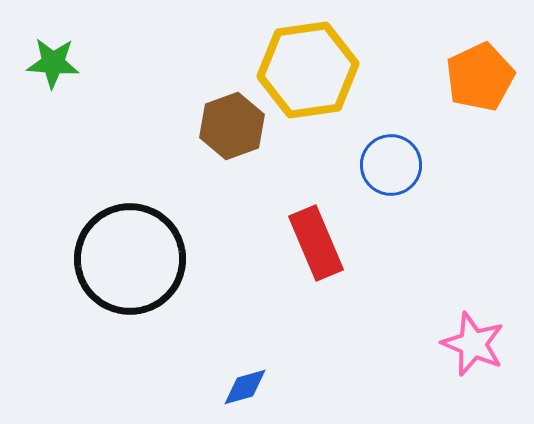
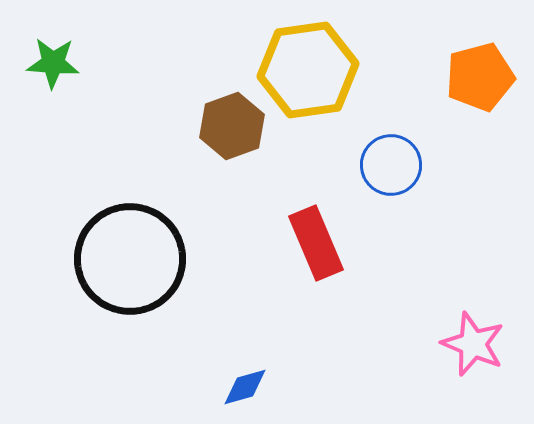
orange pentagon: rotated 10 degrees clockwise
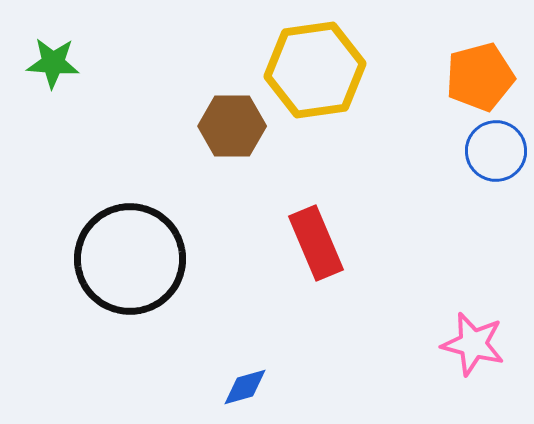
yellow hexagon: moved 7 px right
brown hexagon: rotated 20 degrees clockwise
blue circle: moved 105 px right, 14 px up
pink star: rotated 8 degrees counterclockwise
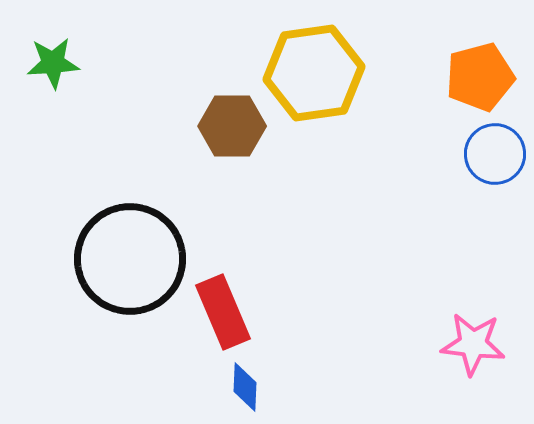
green star: rotated 8 degrees counterclockwise
yellow hexagon: moved 1 px left, 3 px down
blue circle: moved 1 px left, 3 px down
red rectangle: moved 93 px left, 69 px down
pink star: rotated 8 degrees counterclockwise
blue diamond: rotated 72 degrees counterclockwise
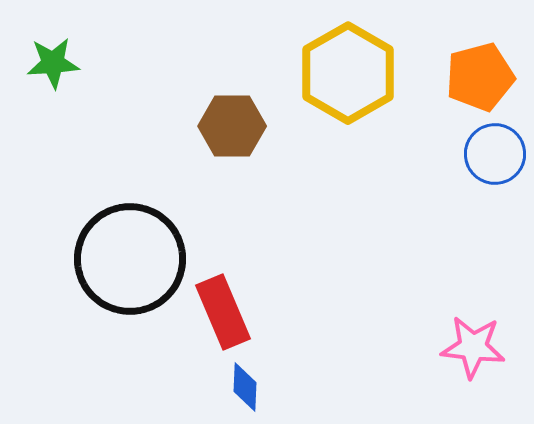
yellow hexagon: moved 34 px right; rotated 22 degrees counterclockwise
pink star: moved 3 px down
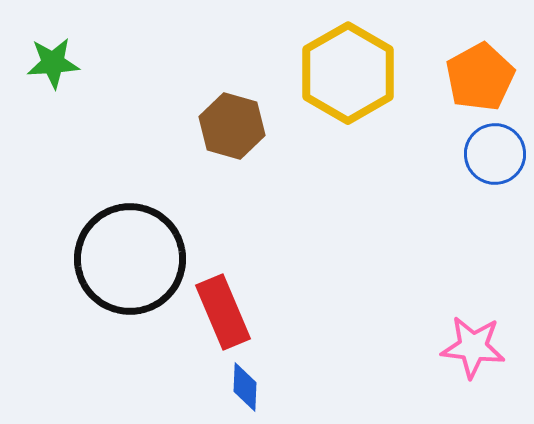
orange pentagon: rotated 14 degrees counterclockwise
brown hexagon: rotated 16 degrees clockwise
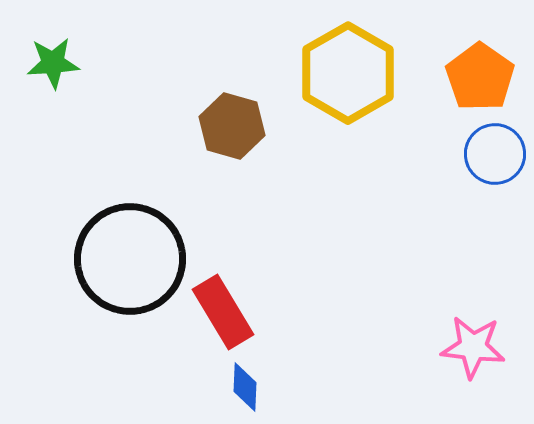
orange pentagon: rotated 8 degrees counterclockwise
red rectangle: rotated 8 degrees counterclockwise
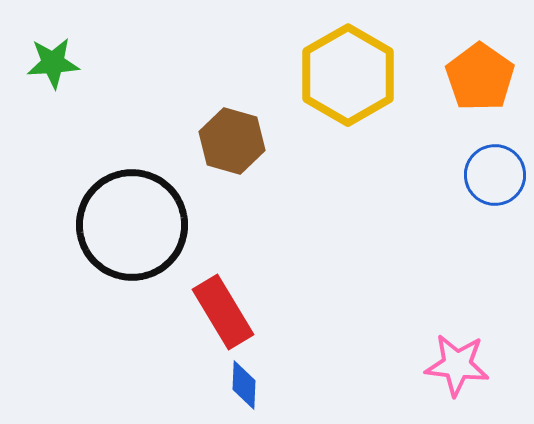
yellow hexagon: moved 2 px down
brown hexagon: moved 15 px down
blue circle: moved 21 px down
black circle: moved 2 px right, 34 px up
pink star: moved 16 px left, 18 px down
blue diamond: moved 1 px left, 2 px up
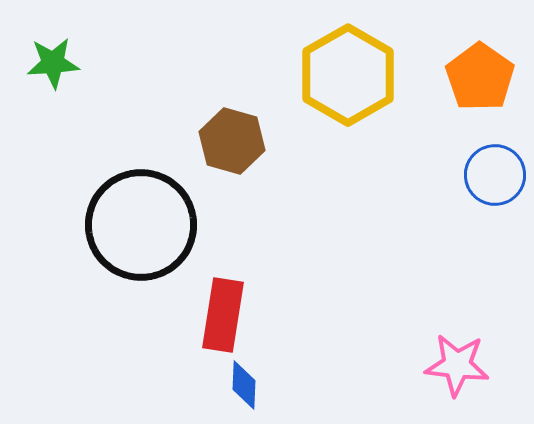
black circle: moved 9 px right
red rectangle: moved 3 px down; rotated 40 degrees clockwise
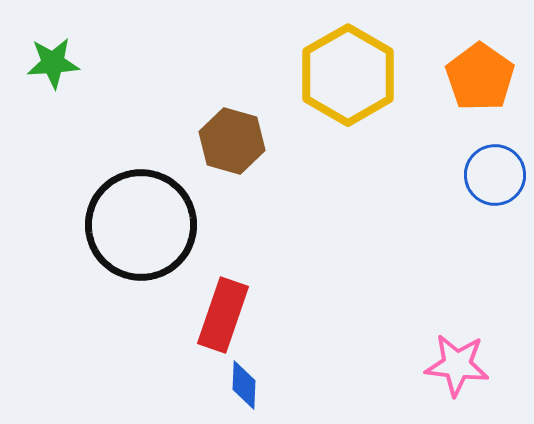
red rectangle: rotated 10 degrees clockwise
